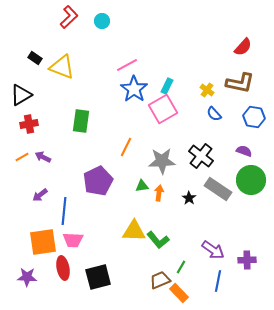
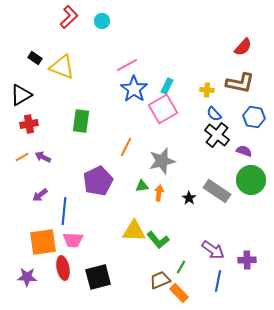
yellow cross at (207, 90): rotated 32 degrees counterclockwise
black cross at (201, 156): moved 16 px right, 21 px up
gray star at (162, 161): rotated 12 degrees counterclockwise
gray rectangle at (218, 189): moved 1 px left, 2 px down
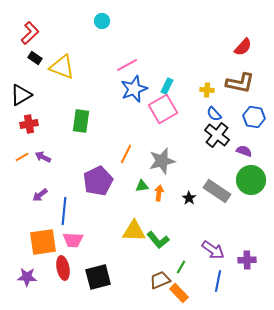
red L-shape at (69, 17): moved 39 px left, 16 px down
blue star at (134, 89): rotated 16 degrees clockwise
orange line at (126, 147): moved 7 px down
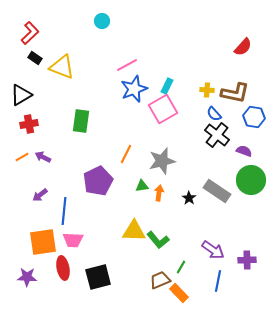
brown L-shape at (240, 83): moved 5 px left, 10 px down
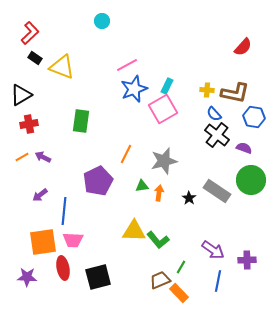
purple semicircle at (244, 151): moved 3 px up
gray star at (162, 161): moved 2 px right
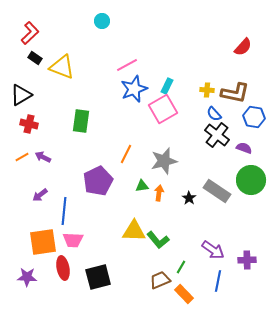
red cross at (29, 124): rotated 24 degrees clockwise
orange rectangle at (179, 293): moved 5 px right, 1 px down
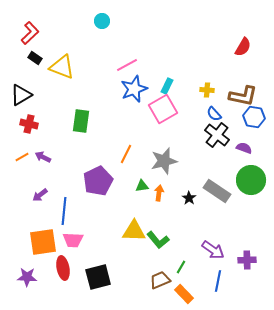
red semicircle at (243, 47): rotated 12 degrees counterclockwise
brown L-shape at (235, 93): moved 8 px right, 3 px down
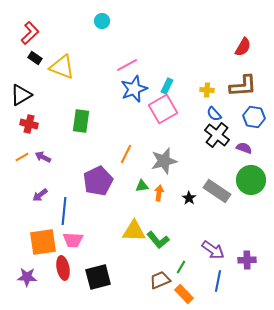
brown L-shape at (243, 96): moved 10 px up; rotated 16 degrees counterclockwise
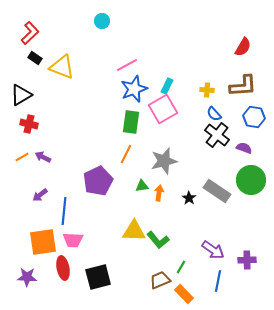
green rectangle at (81, 121): moved 50 px right, 1 px down
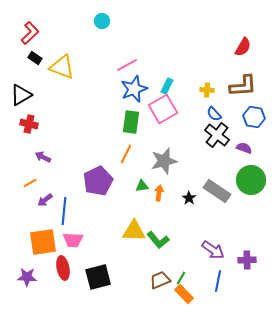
orange line at (22, 157): moved 8 px right, 26 px down
purple arrow at (40, 195): moved 5 px right, 5 px down
green line at (181, 267): moved 11 px down
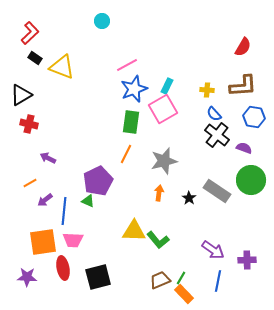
purple arrow at (43, 157): moved 5 px right, 1 px down
green triangle at (142, 186): moved 54 px left, 15 px down; rotated 32 degrees clockwise
